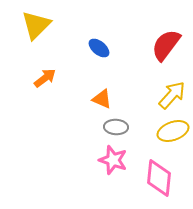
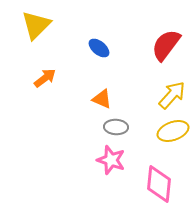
pink star: moved 2 px left
pink diamond: moved 6 px down
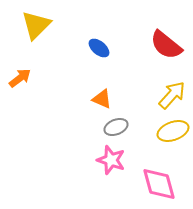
red semicircle: rotated 88 degrees counterclockwise
orange arrow: moved 25 px left
gray ellipse: rotated 25 degrees counterclockwise
pink diamond: rotated 21 degrees counterclockwise
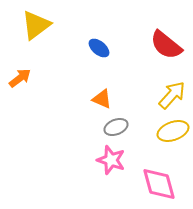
yellow triangle: rotated 8 degrees clockwise
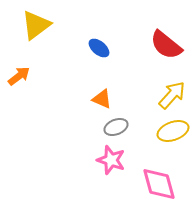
orange arrow: moved 1 px left, 2 px up
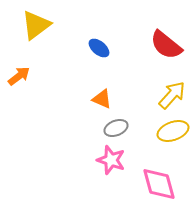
gray ellipse: moved 1 px down
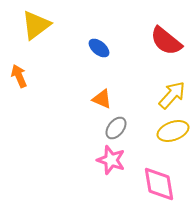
red semicircle: moved 4 px up
orange arrow: rotated 75 degrees counterclockwise
gray ellipse: rotated 30 degrees counterclockwise
pink diamond: rotated 6 degrees clockwise
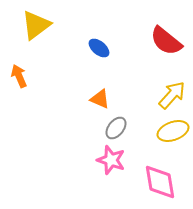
orange triangle: moved 2 px left
pink diamond: moved 1 px right, 2 px up
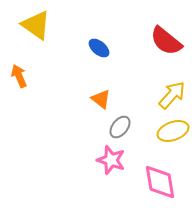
yellow triangle: rotated 48 degrees counterclockwise
orange triangle: moved 1 px right; rotated 15 degrees clockwise
gray ellipse: moved 4 px right, 1 px up
